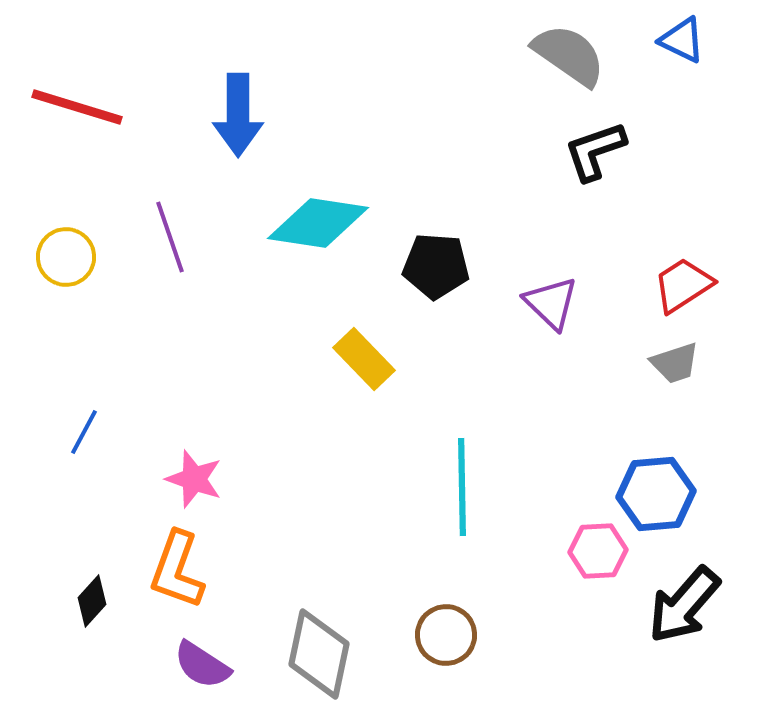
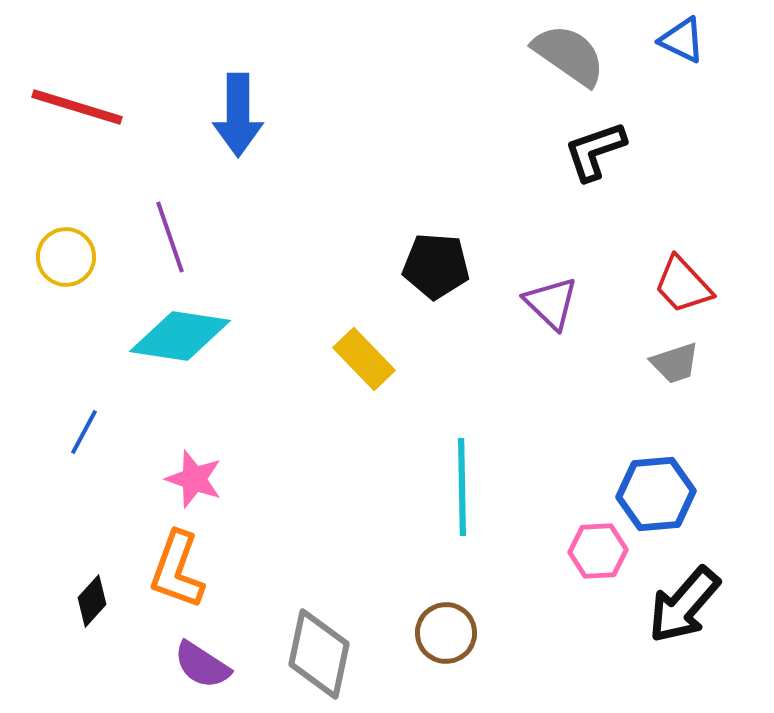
cyan diamond: moved 138 px left, 113 px down
red trapezoid: rotated 100 degrees counterclockwise
brown circle: moved 2 px up
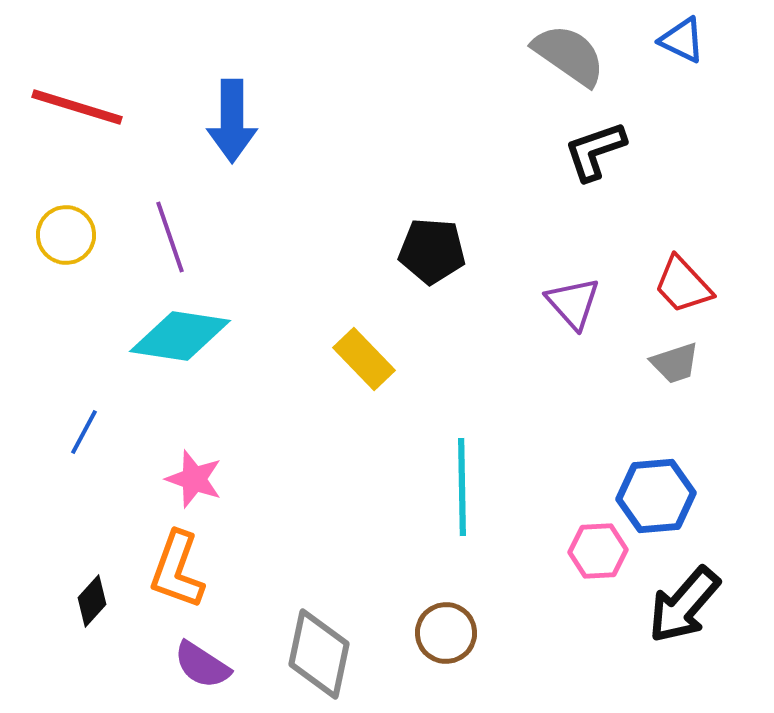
blue arrow: moved 6 px left, 6 px down
yellow circle: moved 22 px up
black pentagon: moved 4 px left, 15 px up
purple triangle: moved 22 px right; rotated 4 degrees clockwise
blue hexagon: moved 2 px down
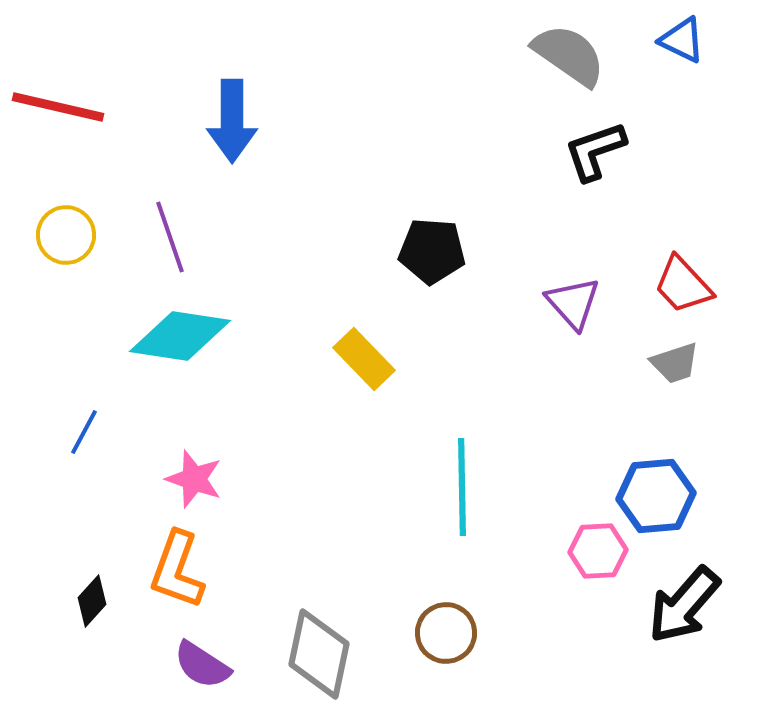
red line: moved 19 px left; rotated 4 degrees counterclockwise
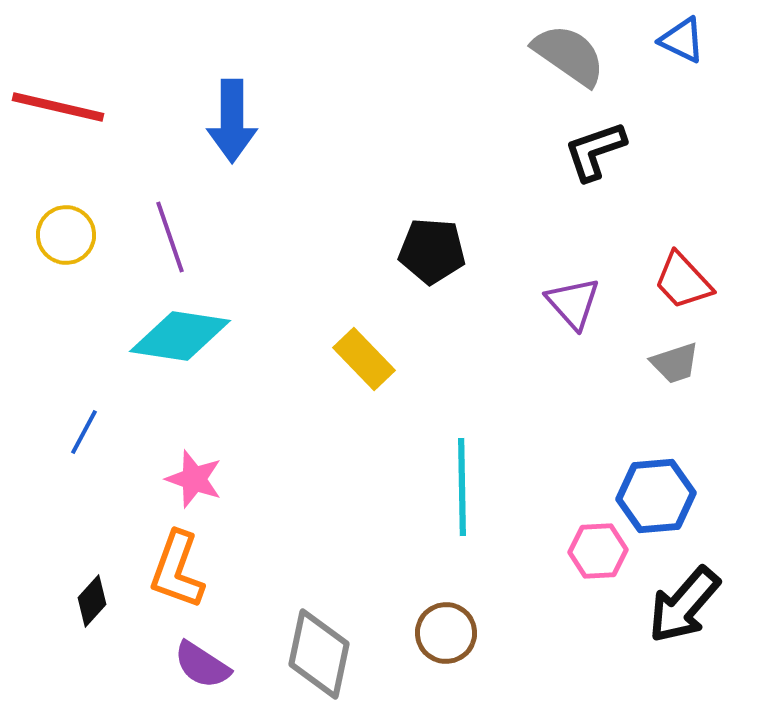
red trapezoid: moved 4 px up
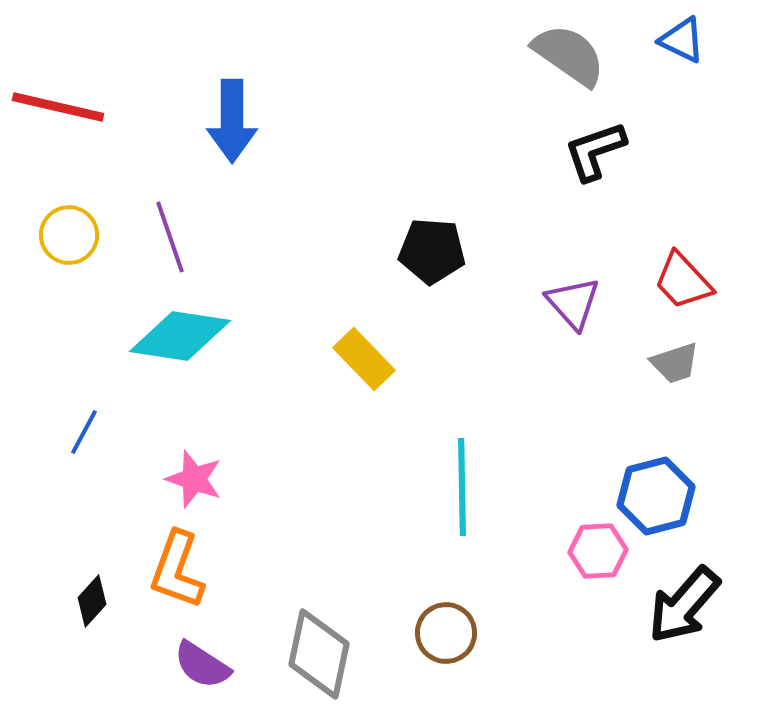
yellow circle: moved 3 px right
blue hexagon: rotated 10 degrees counterclockwise
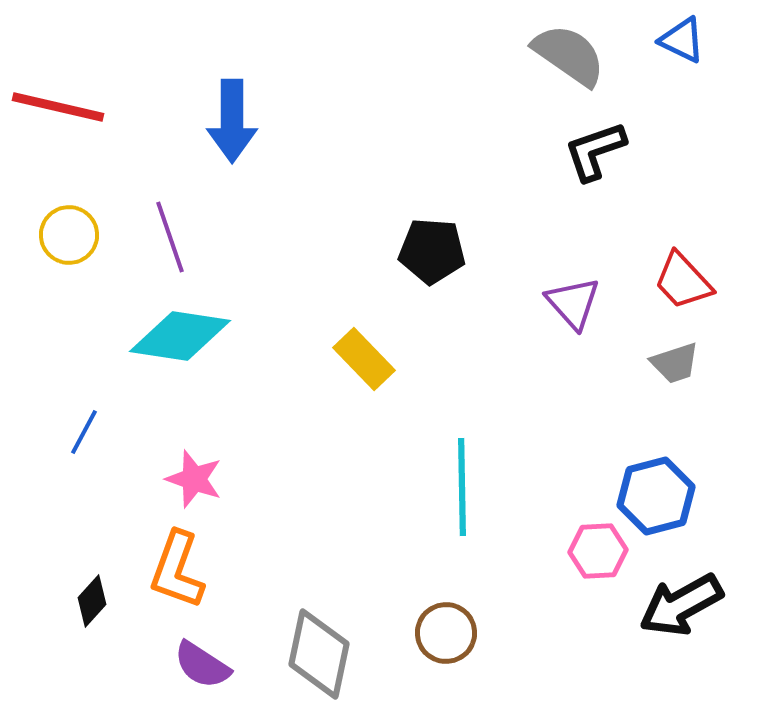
black arrow: moved 3 px left; rotated 20 degrees clockwise
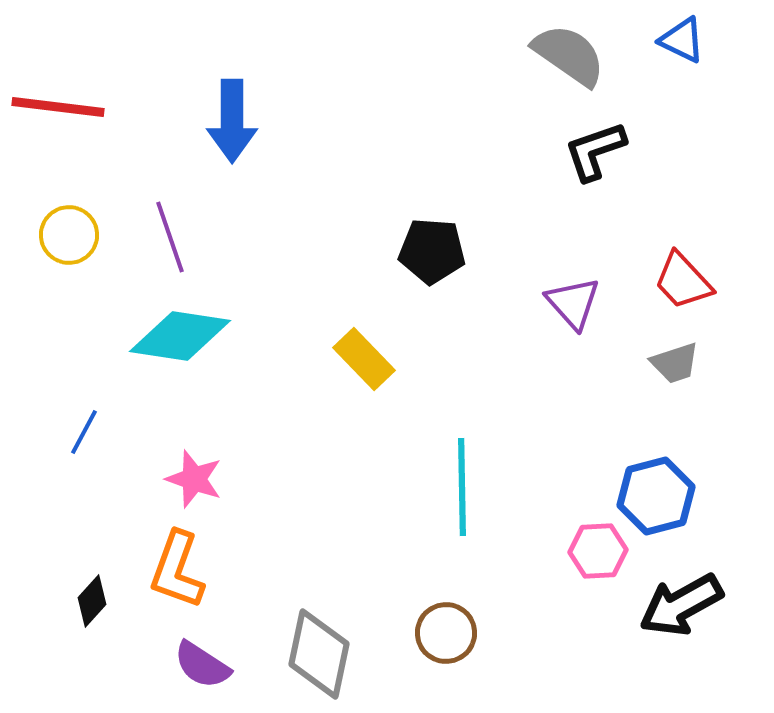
red line: rotated 6 degrees counterclockwise
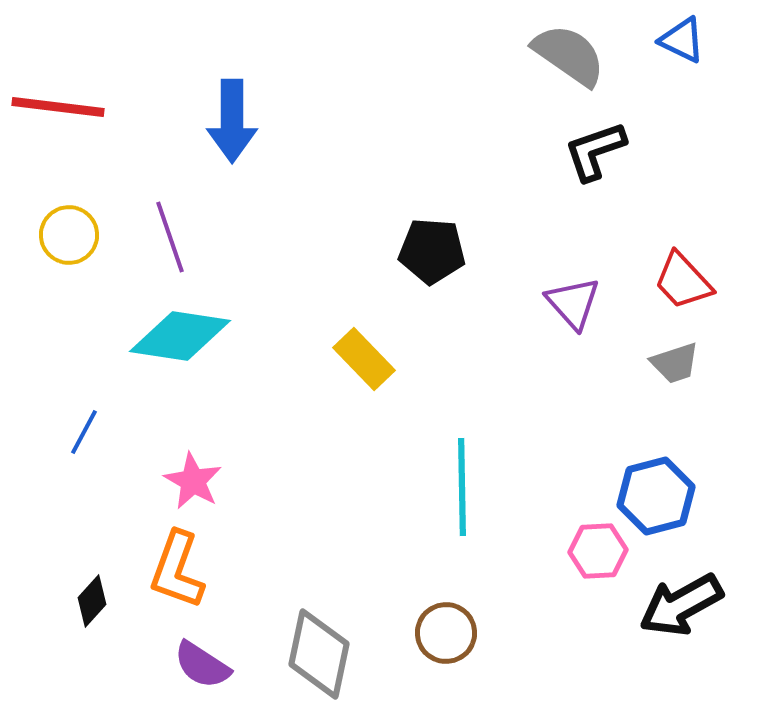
pink star: moved 1 px left, 2 px down; rotated 10 degrees clockwise
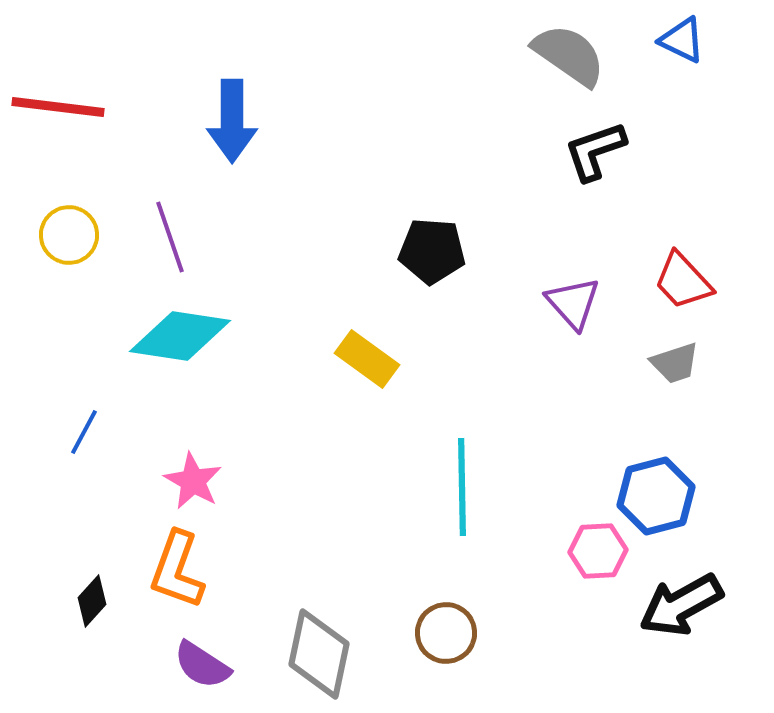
yellow rectangle: moved 3 px right; rotated 10 degrees counterclockwise
